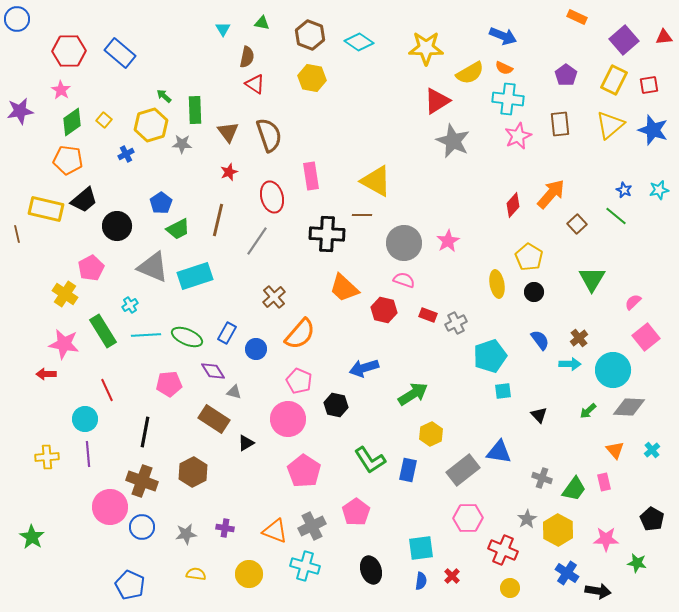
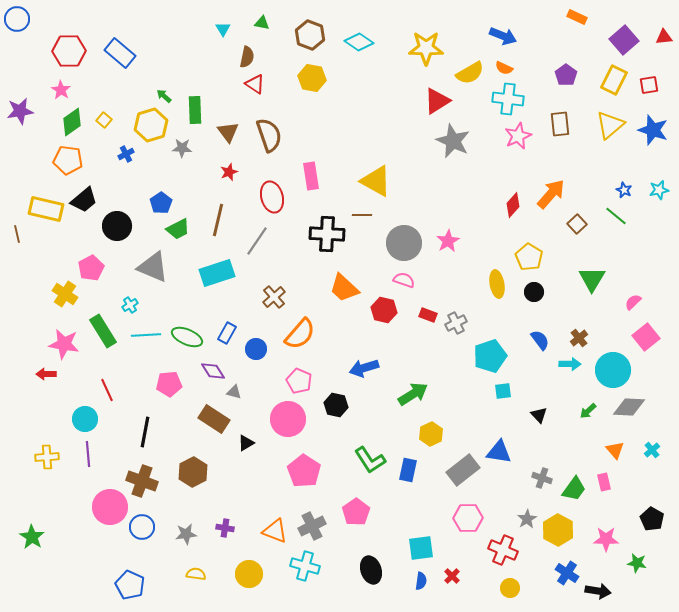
gray star at (182, 144): moved 4 px down
cyan rectangle at (195, 276): moved 22 px right, 3 px up
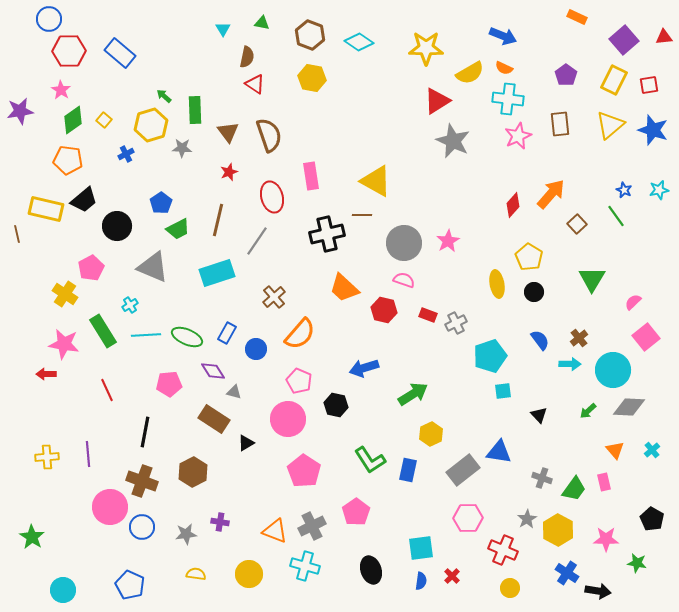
blue circle at (17, 19): moved 32 px right
green diamond at (72, 122): moved 1 px right, 2 px up
green line at (616, 216): rotated 15 degrees clockwise
black cross at (327, 234): rotated 16 degrees counterclockwise
cyan circle at (85, 419): moved 22 px left, 171 px down
purple cross at (225, 528): moved 5 px left, 6 px up
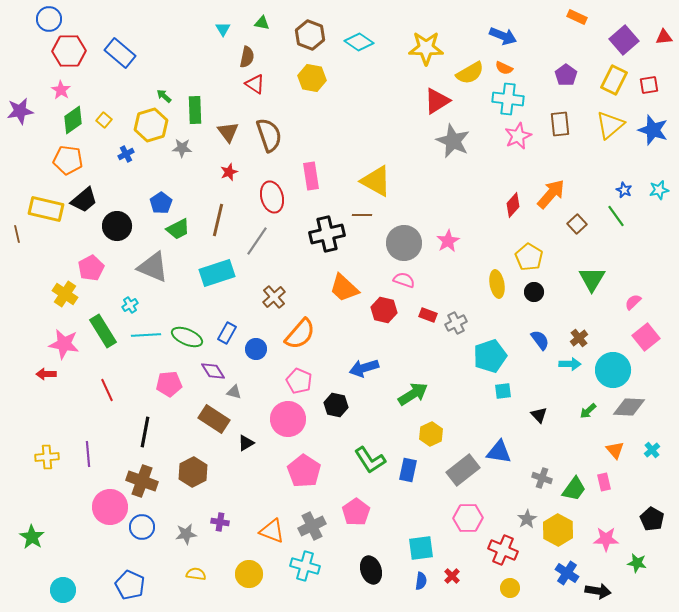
orange triangle at (275, 531): moved 3 px left
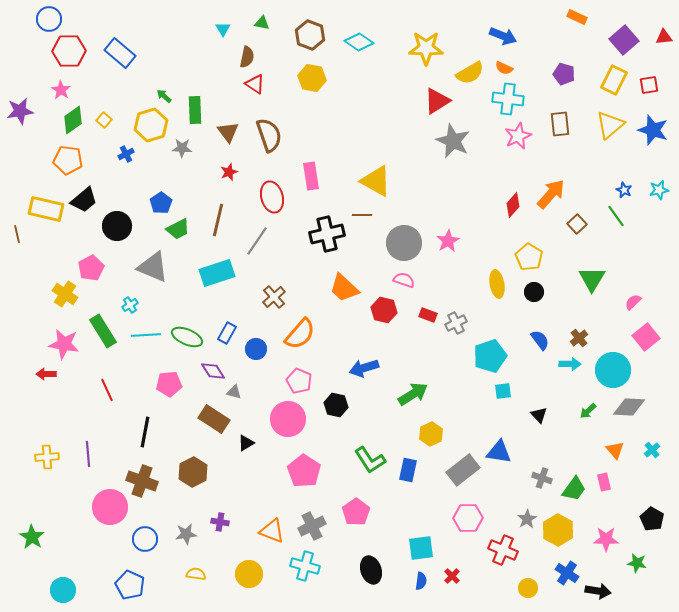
purple pentagon at (566, 75): moved 2 px left, 1 px up; rotated 20 degrees counterclockwise
blue circle at (142, 527): moved 3 px right, 12 px down
yellow circle at (510, 588): moved 18 px right
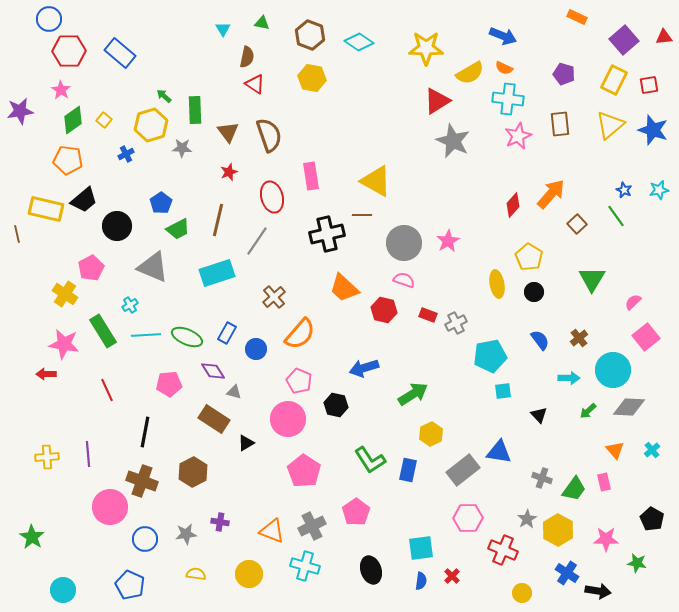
cyan pentagon at (490, 356): rotated 8 degrees clockwise
cyan arrow at (570, 364): moved 1 px left, 14 px down
yellow circle at (528, 588): moved 6 px left, 5 px down
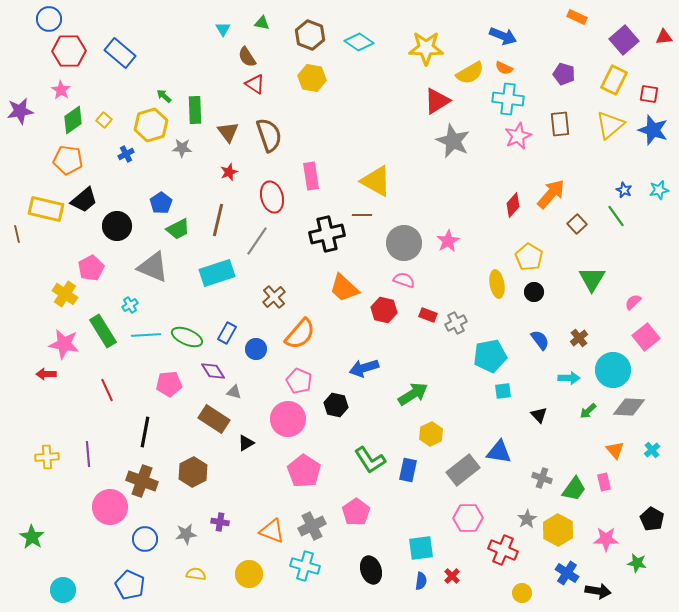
brown semicircle at (247, 57): rotated 135 degrees clockwise
red square at (649, 85): moved 9 px down; rotated 18 degrees clockwise
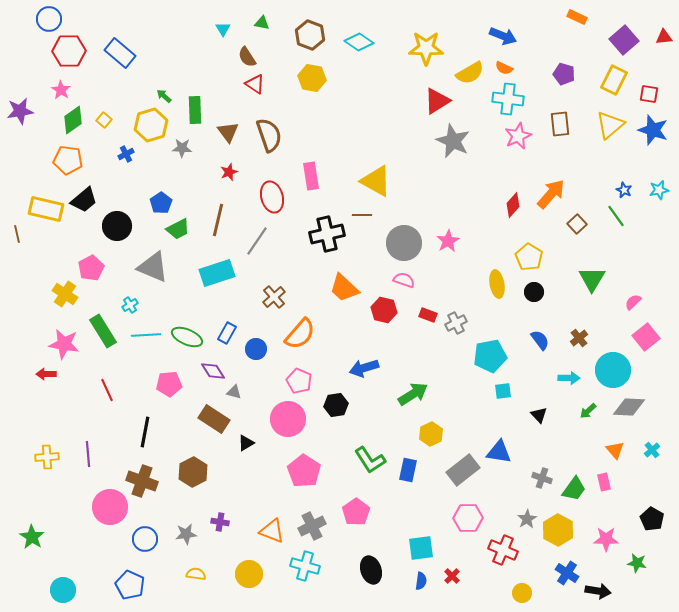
black hexagon at (336, 405): rotated 20 degrees counterclockwise
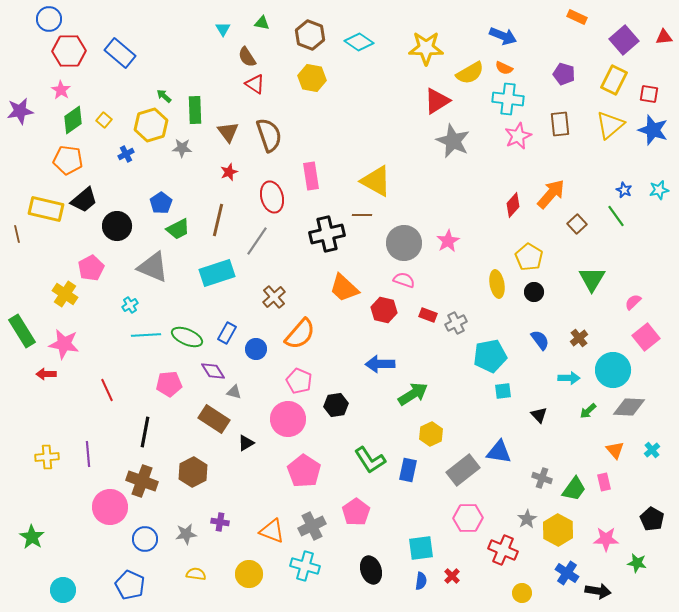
green rectangle at (103, 331): moved 81 px left
blue arrow at (364, 368): moved 16 px right, 4 px up; rotated 16 degrees clockwise
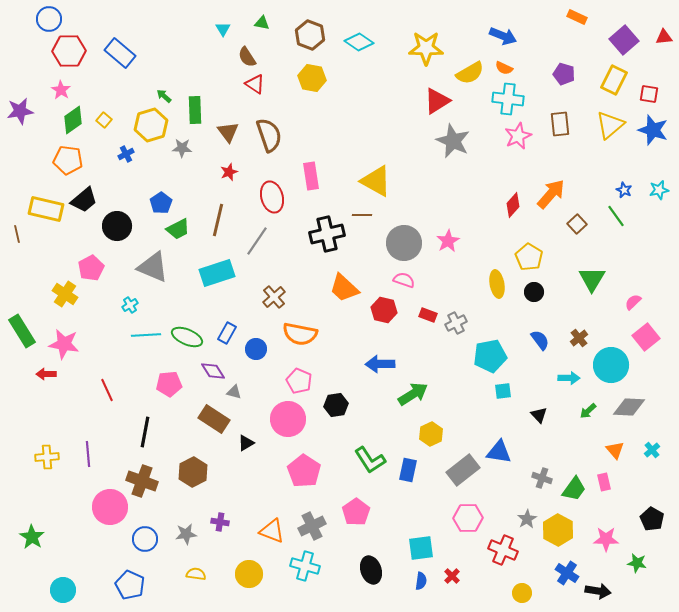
orange semicircle at (300, 334): rotated 60 degrees clockwise
cyan circle at (613, 370): moved 2 px left, 5 px up
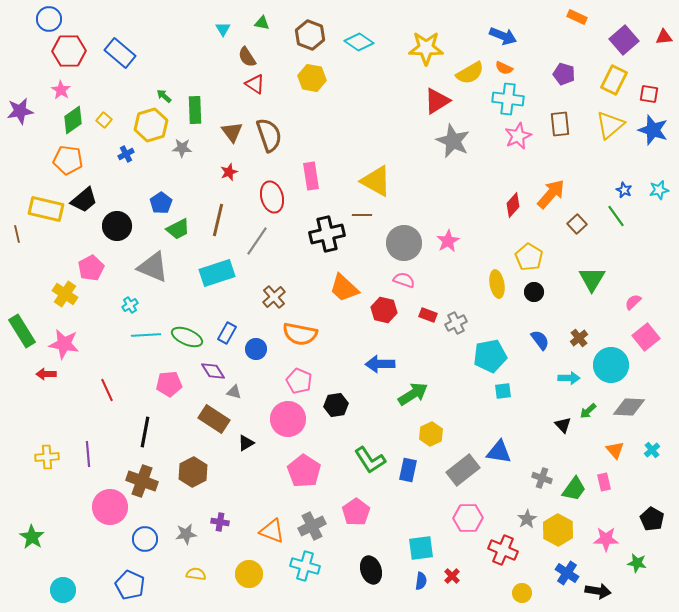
brown triangle at (228, 132): moved 4 px right
black triangle at (539, 415): moved 24 px right, 10 px down
